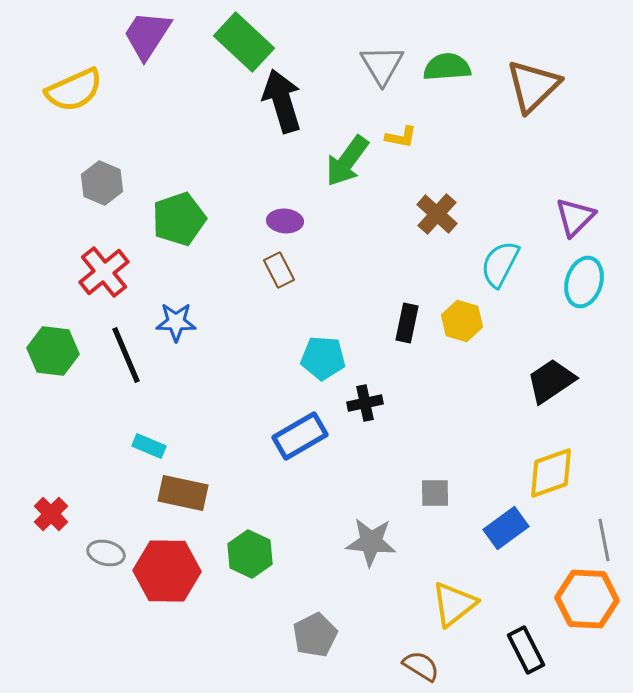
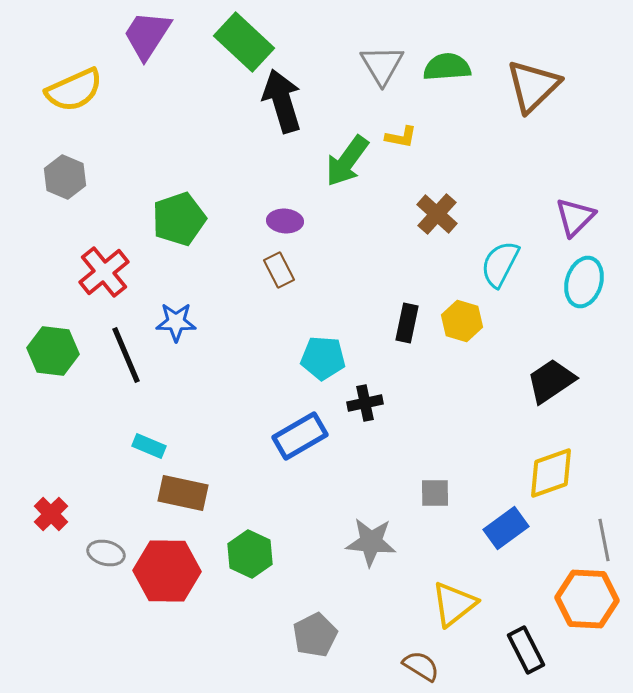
gray hexagon at (102, 183): moved 37 px left, 6 px up
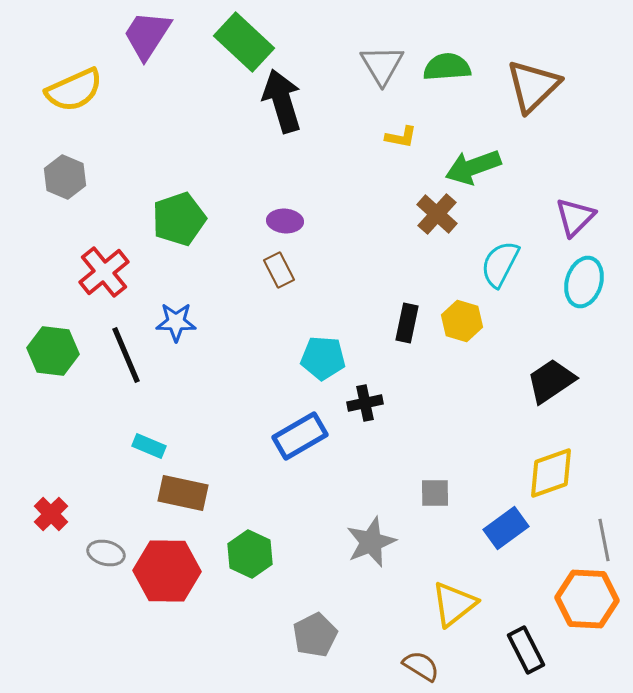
green arrow at (347, 161): moved 126 px right, 6 px down; rotated 34 degrees clockwise
gray star at (371, 542): rotated 27 degrees counterclockwise
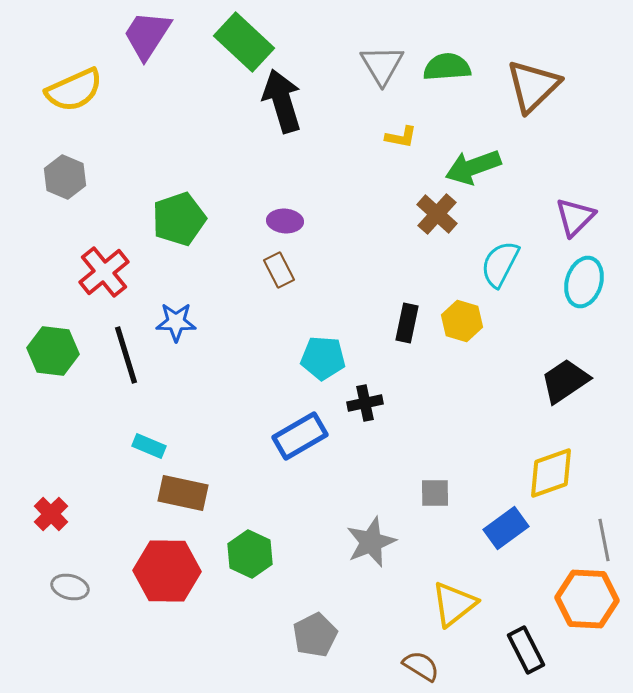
black line at (126, 355): rotated 6 degrees clockwise
black trapezoid at (551, 381): moved 14 px right
gray ellipse at (106, 553): moved 36 px left, 34 px down
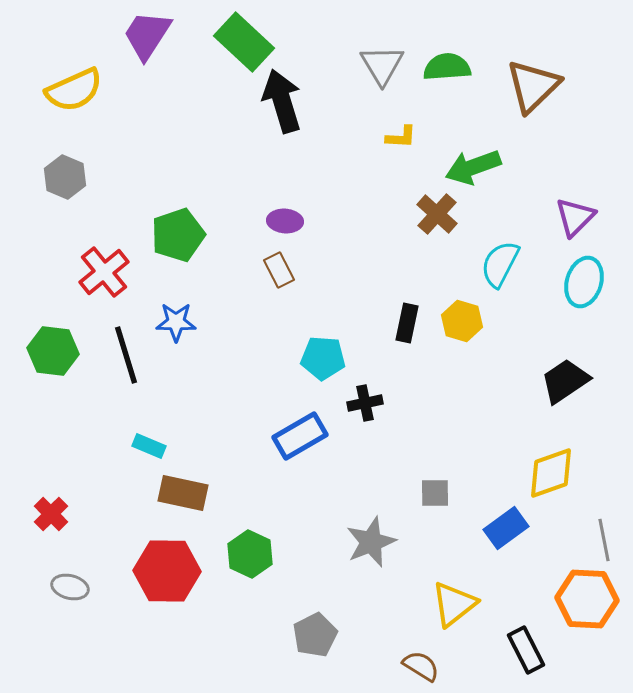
yellow L-shape at (401, 137): rotated 8 degrees counterclockwise
green pentagon at (179, 219): moved 1 px left, 16 px down
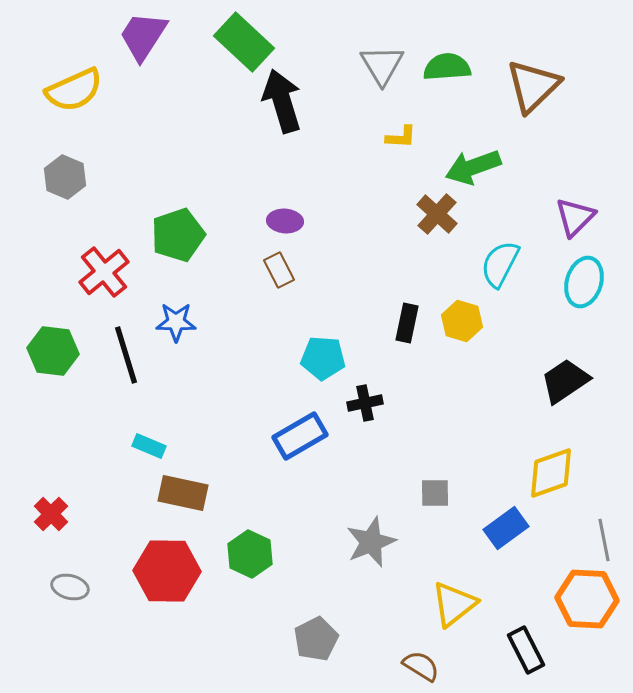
purple trapezoid at (147, 35): moved 4 px left, 1 px down
gray pentagon at (315, 635): moved 1 px right, 4 px down
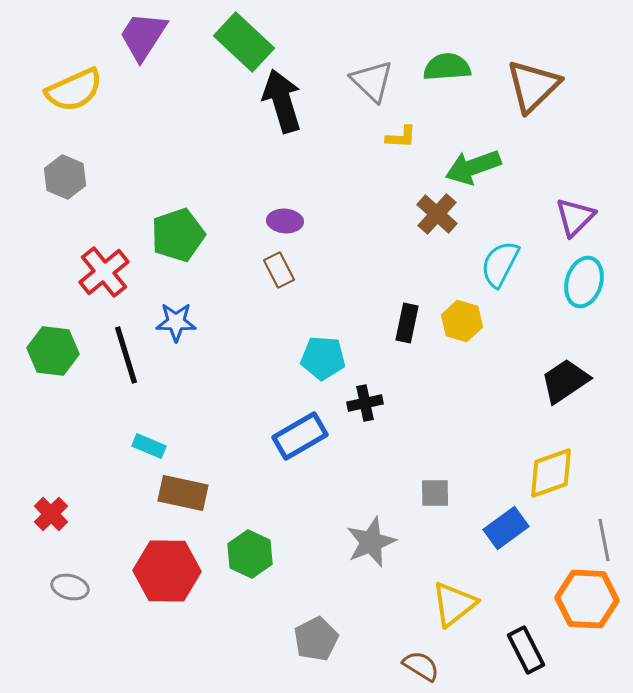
gray triangle at (382, 65): moved 10 px left, 16 px down; rotated 15 degrees counterclockwise
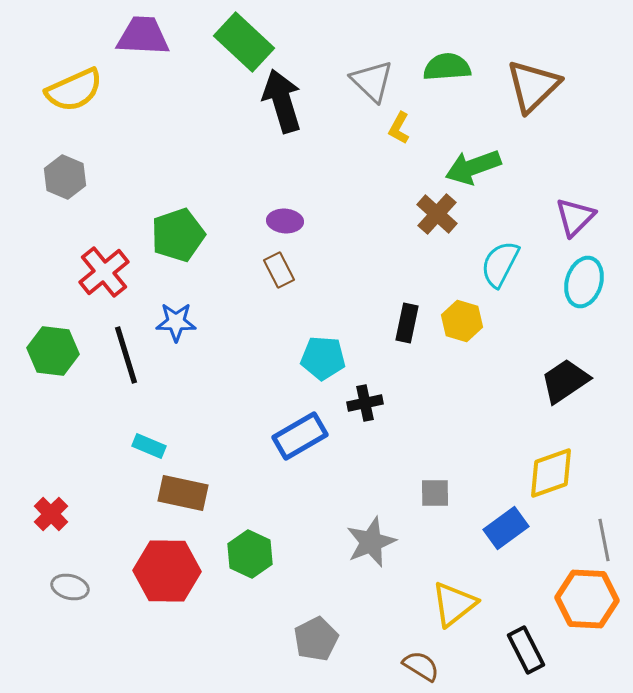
purple trapezoid at (143, 36): rotated 60 degrees clockwise
yellow L-shape at (401, 137): moved 2 px left, 9 px up; rotated 116 degrees clockwise
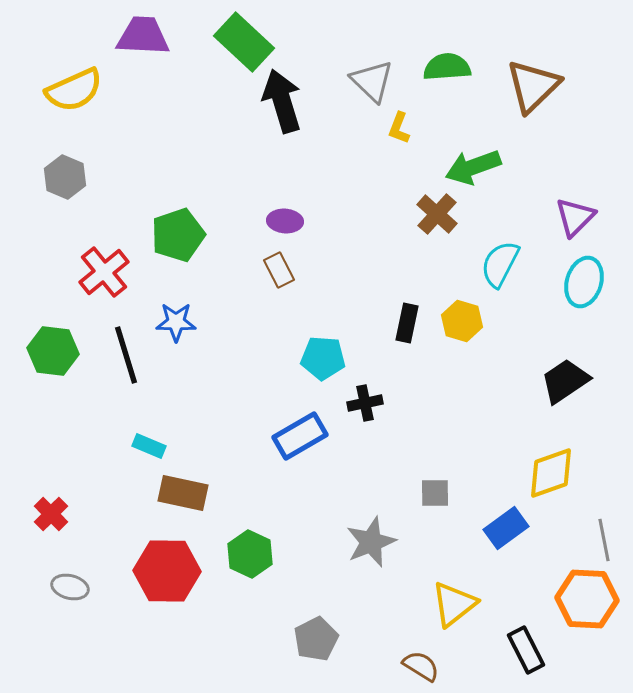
yellow L-shape at (399, 128): rotated 8 degrees counterclockwise
